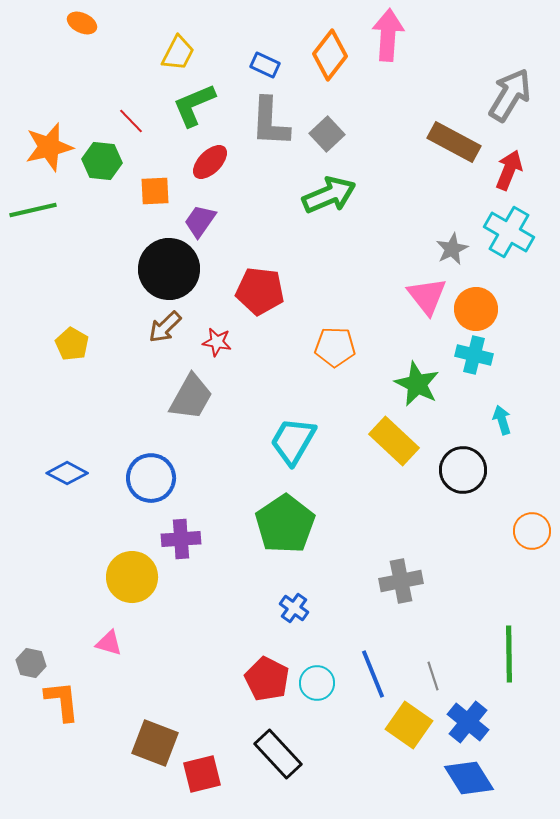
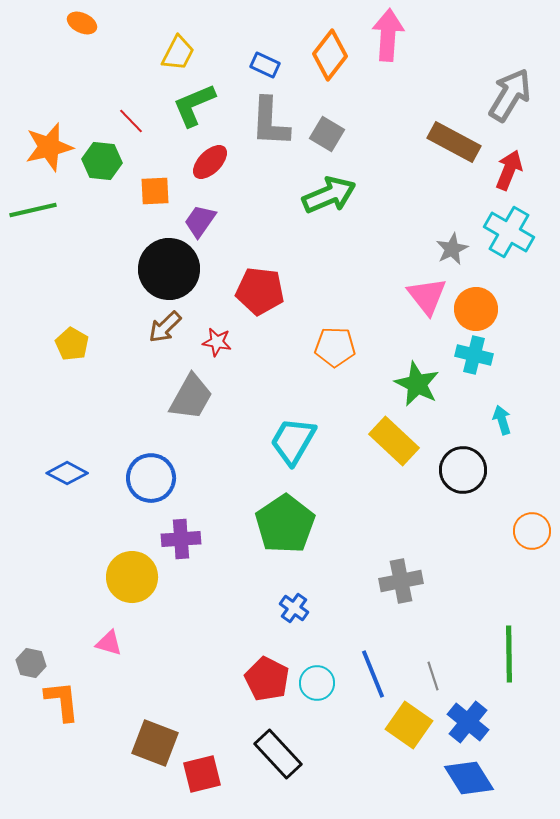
gray square at (327, 134): rotated 16 degrees counterclockwise
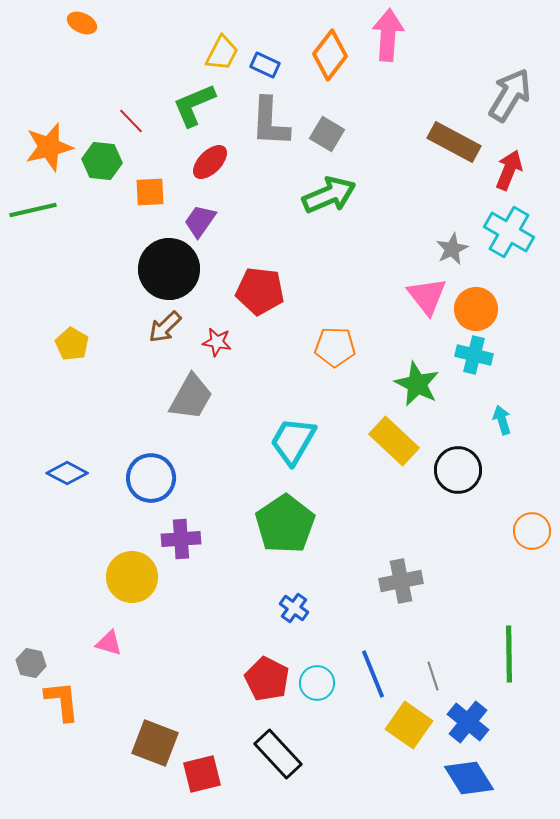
yellow trapezoid at (178, 53): moved 44 px right
orange square at (155, 191): moved 5 px left, 1 px down
black circle at (463, 470): moved 5 px left
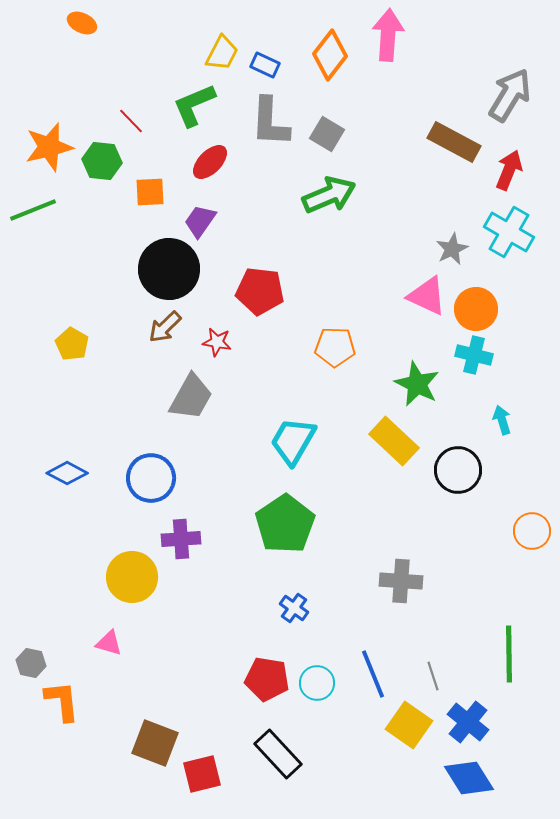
green line at (33, 210): rotated 9 degrees counterclockwise
pink triangle at (427, 296): rotated 27 degrees counterclockwise
gray cross at (401, 581): rotated 15 degrees clockwise
red pentagon at (267, 679): rotated 18 degrees counterclockwise
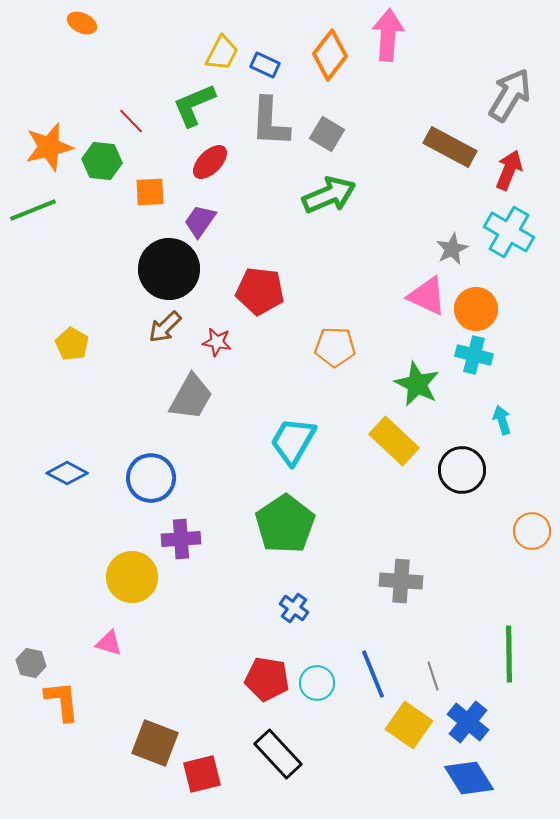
brown rectangle at (454, 142): moved 4 px left, 5 px down
black circle at (458, 470): moved 4 px right
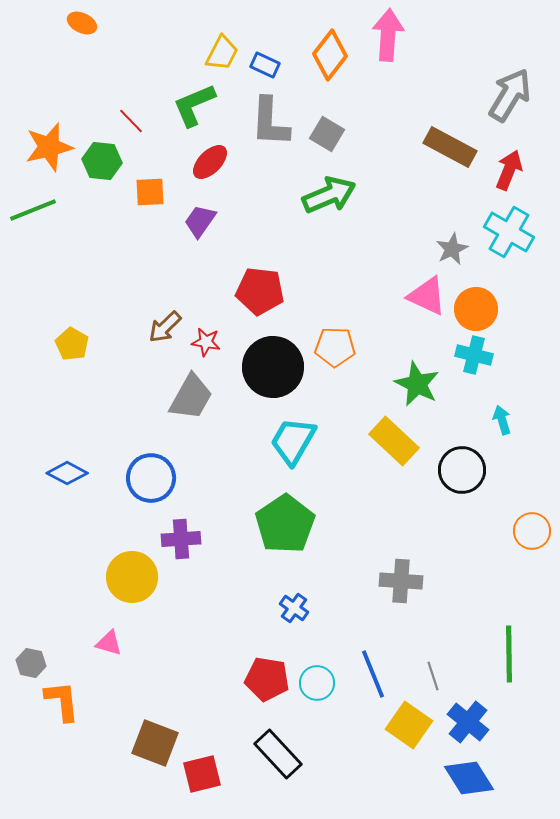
black circle at (169, 269): moved 104 px right, 98 px down
red star at (217, 342): moved 11 px left
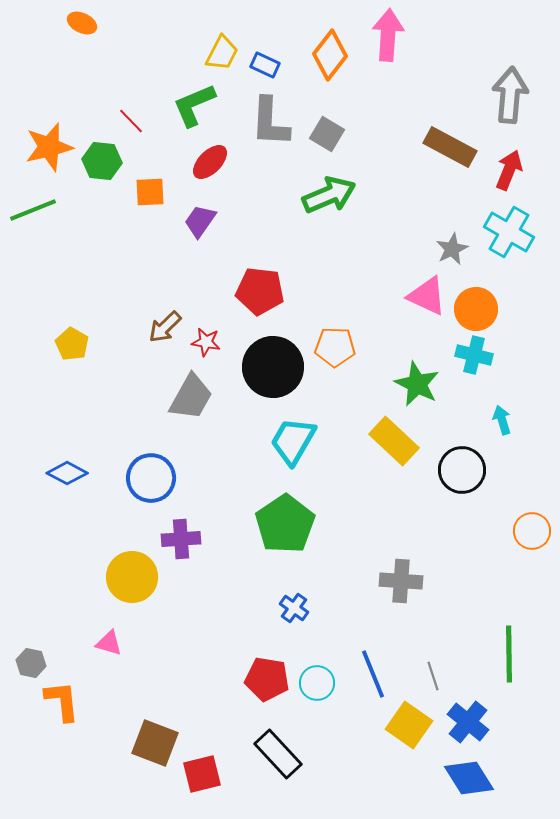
gray arrow at (510, 95): rotated 26 degrees counterclockwise
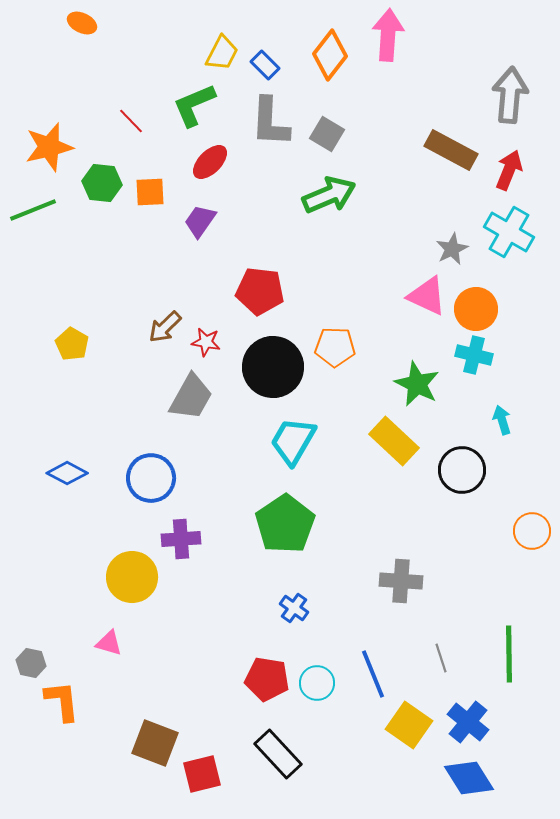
blue rectangle at (265, 65): rotated 20 degrees clockwise
brown rectangle at (450, 147): moved 1 px right, 3 px down
green hexagon at (102, 161): moved 22 px down
gray line at (433, 676): moved 8 px right, 18 px up
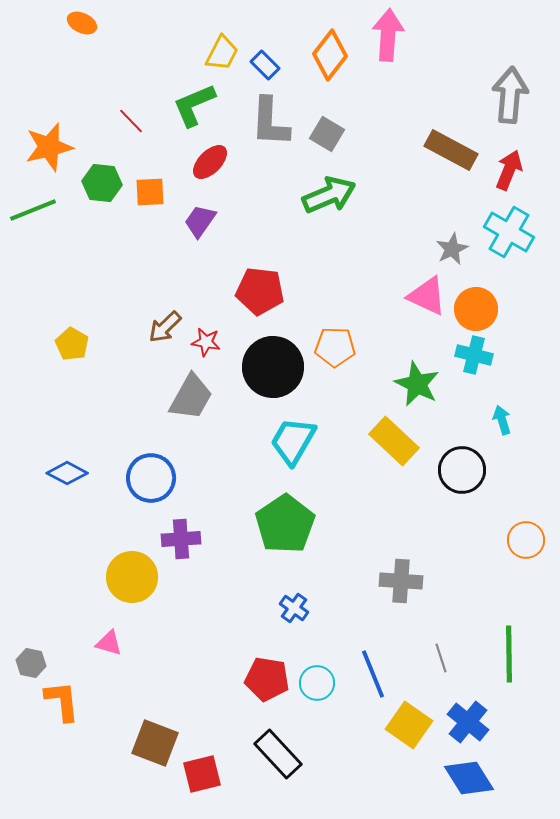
orange circle at (532, 531): moved 6 px left, 9 px down
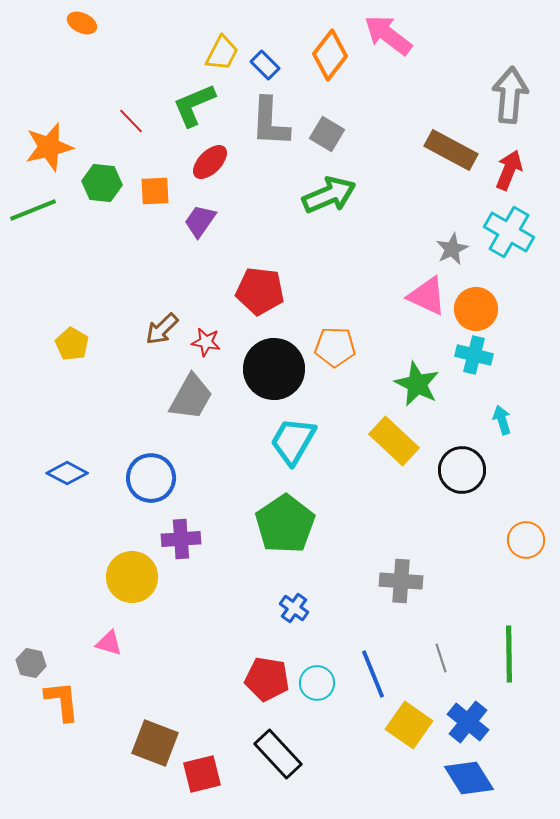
pink arrow at (388, 35): rotated 57 degrees counterclockwise
orange square at (150, 192): moved 5 px right, 1 px up
brown arrow at (165, 327): moved 3 px left, 2 px down
black circle at (273, 367): moved 1 px right, 2 px down
